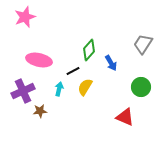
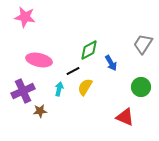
pink star: rotated 30 degrees clockwise
green diamond: rotated 20 degrees clockwise
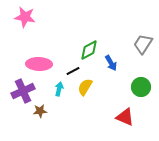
pink ellipse: moved 4 px down; rotated 10 degrees counterclockwise
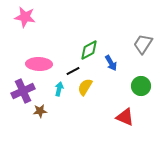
green circle: moved 1 px up
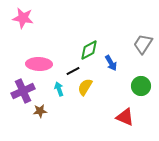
pink star: moved 2 px left, 1 px down
cyan arrow: rotated 32 degrees counterclockwise
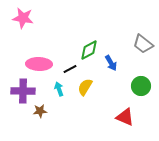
gray trapezoid: rotated 85 degrees counterclockwise
black line: moved 3 px left, 2 px up
purple cross: rotated 25 degrees clockwise
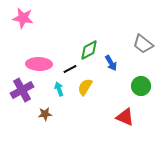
purple cross: moved 1 px left, 1 px up; rotated 30 degrees counterclockwise
brown star: moved 5 px right, 3 px down
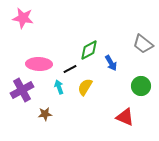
cyan arrow: moved 2 px up
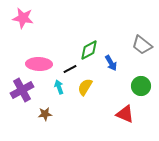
gray trapezoid: moved 1 px left, 1 px down
red triangle: moved 3 px up
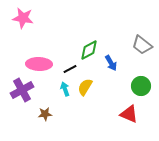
cyan arrow: moved 6 px right, 2 px down
red triangle: moved 4 px right
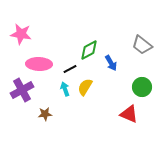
pink star: moved 2 px left, 16 px down
green circle: moved 1 px right, 1 px down
